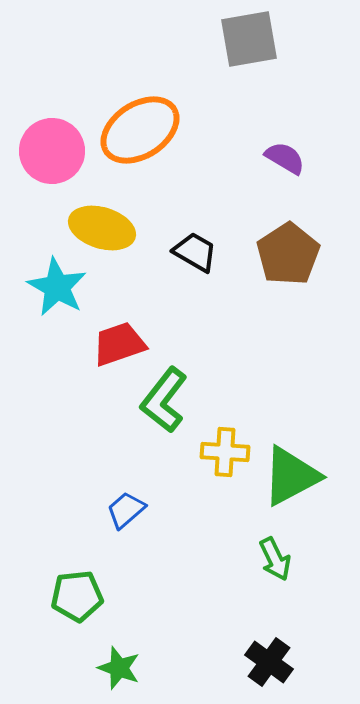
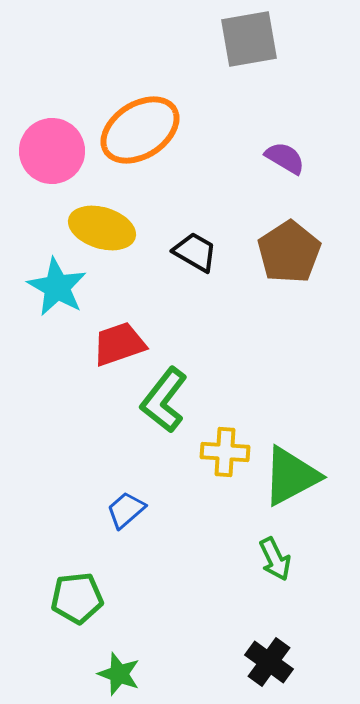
brown pentagon: moved 1 px right, 2 px up
green pentagon: moved 2 px down
green star: moved 6 px down
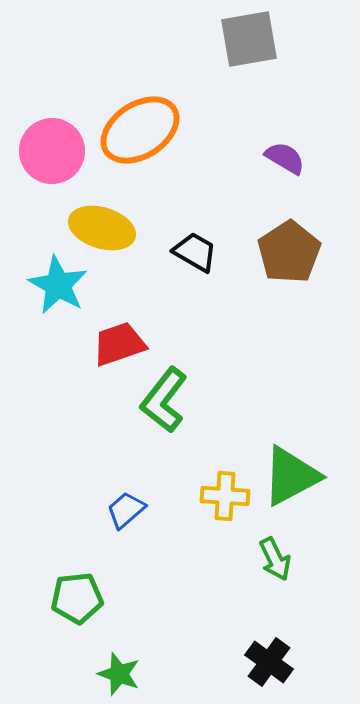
cyan star: moved 1 px right, 2 px up
yellow cross: moved 44 px down
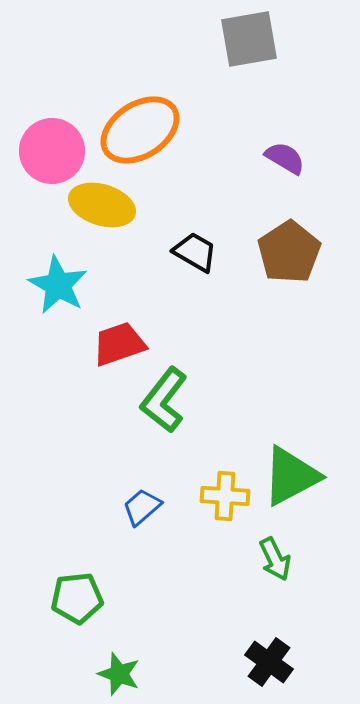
yellow ellipse: moved 23 px up
blue trapezoid: moved 16 px right, 3 px up
